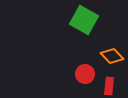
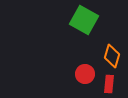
orange diamond: rotated 60 degrees clockwise
red rectangle: moved 2 px up
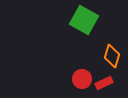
red circle: moved 3 px left, 5 px down
red rectangle: moved 5 px left, 1 px up; rotated 60 degrees clockwise
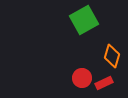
green square: rotated 32 degrees clockwise
red circle: moved 1 px up
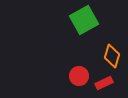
red circle: moved 3 px left, 2 px up
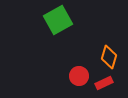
green square: moved 26 px left
orange diamond: moved 3 px left, 1 px down
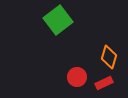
green square: rotated 8 degrees counterclockwise
red circle: moved 2 px left, 1 px down
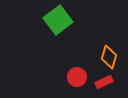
red rectangle: moved 1 px up
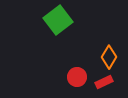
orange diamond: rotated 15 degrees clockwise
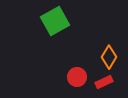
green square: moved 3 px left, 1 px down; rotated 8 degrees clockwise
